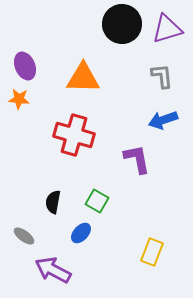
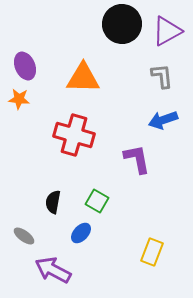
purple triangle: moved 2 px down; rotated 12 degrees counterclockwise
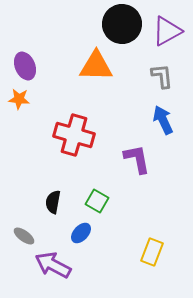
orange triangle: moved 13 px right, 12 px up
blue arrow: rotated 84 degrees clockwise
purple arrow: moved 5 px up
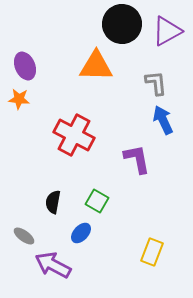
gray L-shape: moved 6 px left, 7 px down
red cross: rotated 12 degrees clockwise
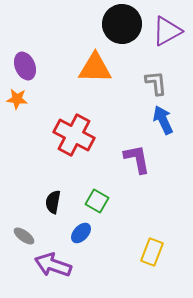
orange triangle: moved 1 px left, 2 px down
orange star: moved 2 px left
purple arrow: rotated 9 degrees counterclockwise
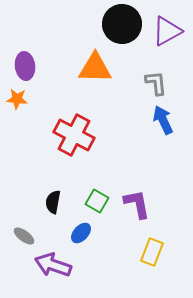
purple ellipse: rotated 16 degrees clockwise
purple L-shape: moved 45 px down
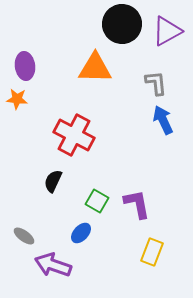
black semicircle: moved 21 px up; rotated 15 degrees clockwise
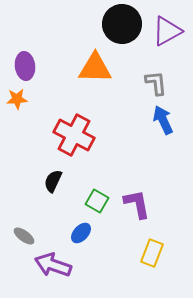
orange star: rotated 10 degrees counterclockwise
yellow rectangle: moved 1 px down
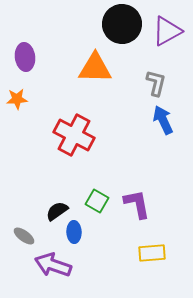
purple ellipse: moved 9 px up
gray L-shape: rotated 20 degrees clockwise
black semicircle: moved 4 px right, 30 px down; rotated 30 degrees clockwise
blue ellipse: moved 7 px left, 1 px up; rotated 45 degrees counterclockwise
yellow rectangle: rotated 64 degrees clockwise
